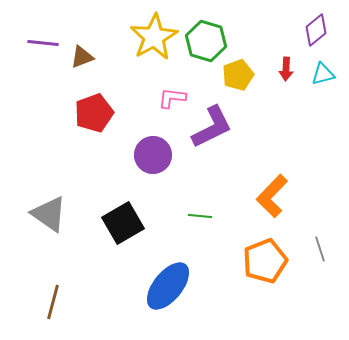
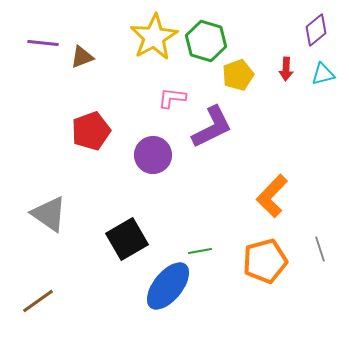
red pentagon: moved 3 px left, 18 px down
green line: moved 35 px down; rotated 15 degrees counterclockwise
black square: moved 4 px right, 16 px down
orange pentagon: rotated 6 degrees clockwise
brown line: moved 15 px left, 1 px up; rotated 40 degrees clockwise
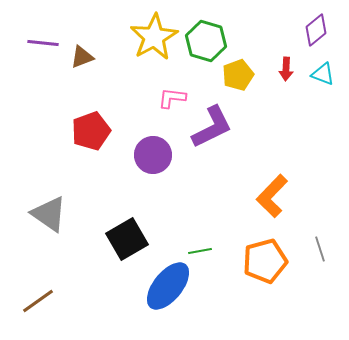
cyan triangle: rotated 35 degrees clockwise
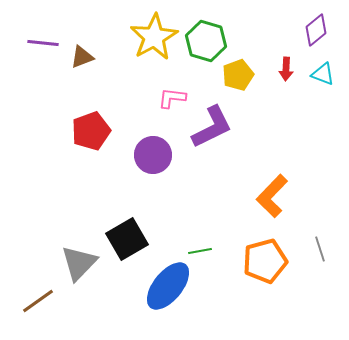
gray triangle: moved 30 px right, 49 px down; rotated 39 degrees clockwise
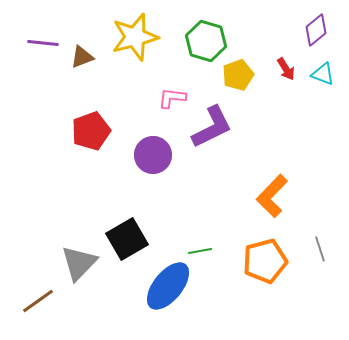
yellow star: moved 19 px left; rotated 15 degrees clockwise
red arrow: rotated 35 degrees counterclockwise
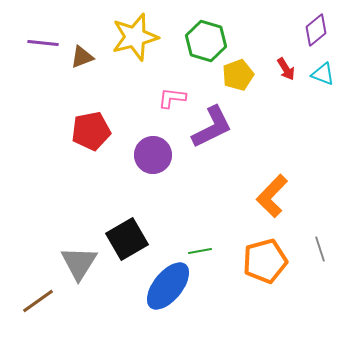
red pentagon: rotated 9 degrees clockwise
gray triangle: rotated 12 degrees counterclockwise
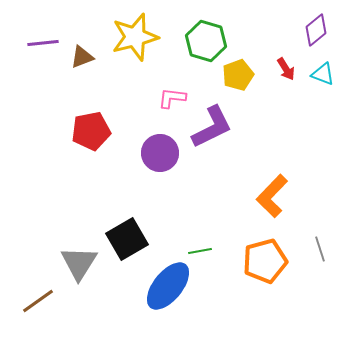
purple line: rotated 12 degrees counterclockwise
purple circle: moved 7 px right, 2 px up
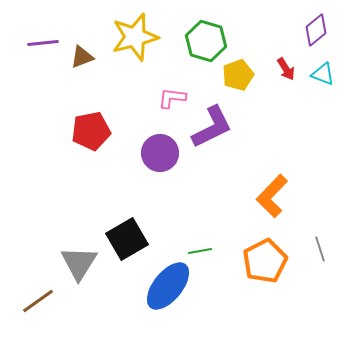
orange pentagon: rotated 12 degrees counterclockwise
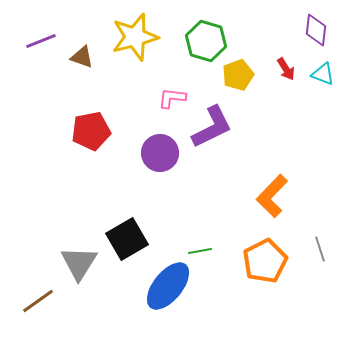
purple diamond: rotated 44 degrees counterclockwise
purple line: moved 2 px left, 2 px up; rotated 16 degrees counterclockwise
brown triangle: rotated 40 degrees clockwise
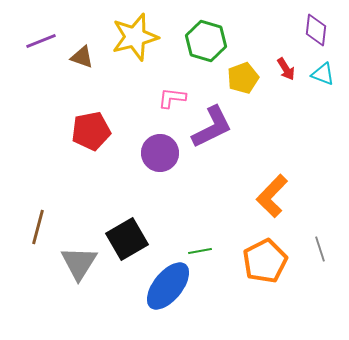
yellow pentagon: moved 5 px right, 3 px down
brown line: moved 74 px up; rotated 40 degrees counterclockwise
